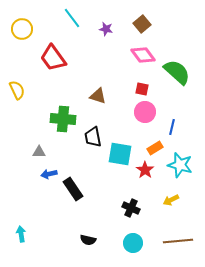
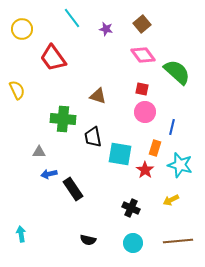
orange rectangle: rotated 42 degrees counterclockwise
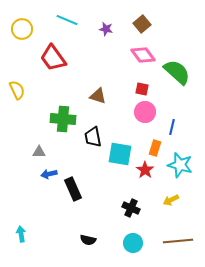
cyan line: moved 5 px left, 2 px down; rotated 30 degrees counterclockwise
black rectangle: rotated 10 degrees clockwise
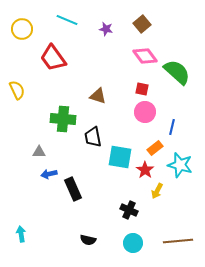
pink diamond: moved 2 px right, 1 px down
orange rectangle: rotated 35 degrees clockwise
cyan square: moved 3 px down
yellow arrow: moved 14 px left, 9 px up; rotated 35 degrees counterclockwise
black cross: moved 2 px left, 2 px down
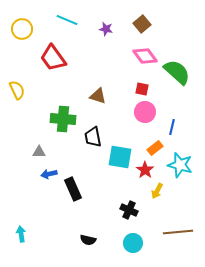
brown line: moved 9 px up
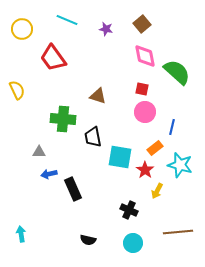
pink diamond: rotated 25 degrees clockwise
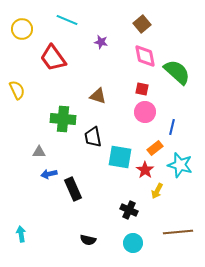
purple star: moved 5 px left, 13 px down
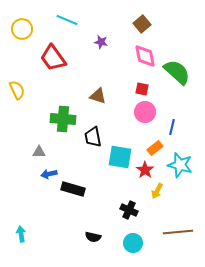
black rectangle: rotated 50 degrees counterclockwise
black semicircle: moved 5 px right, 3 px up
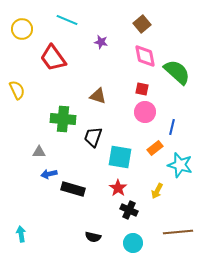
black trapezoid: rotated 30 degrees clockwise
red star: moved 27 px left, 18 px down
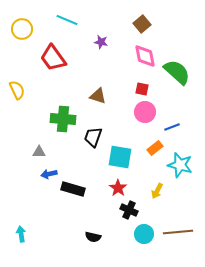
blue line: rotated 56 degrees clockwise
cyan circle: moved 11 px right, 9 px up
